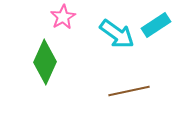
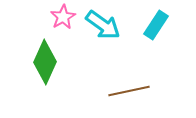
cyan rectangle: rotated 24 degrees counterclockwise
cyan arrow: moved 14 px left, 9 px up
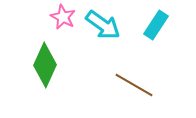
pink star: rotated 15 degrees counterclockwise
green diamond: moved 3 px down
brown line: moved 5 px right, 6 px up; rotated 42 degrees clockwise
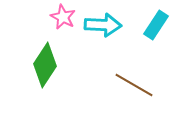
cyan arrow: rotated 33 degrees counterclockwise
green diamond: rotated 9 degrees clockwise
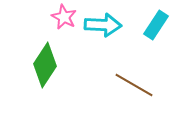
pink star: moved 1 px right
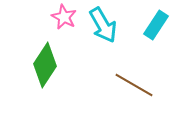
cyan arrow: rotated 57 degrees clockwise
